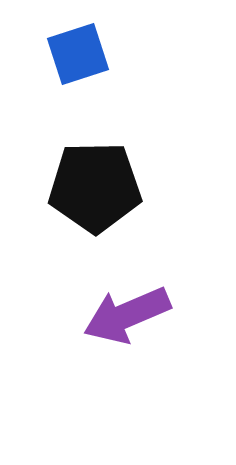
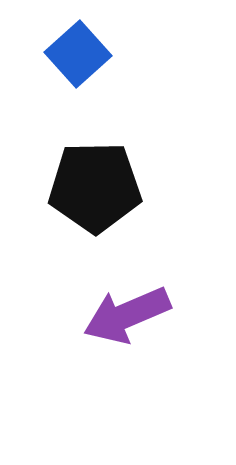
blue square: rotated 24 degrees counterclockwise
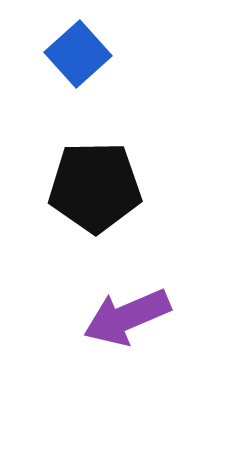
purple arrow: moved 2 px down
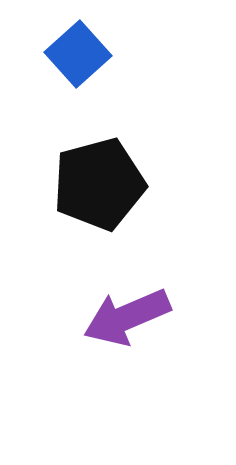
black pentagon: moved 4 px right, 3 px up; rotated 14 degrees counterclockwise
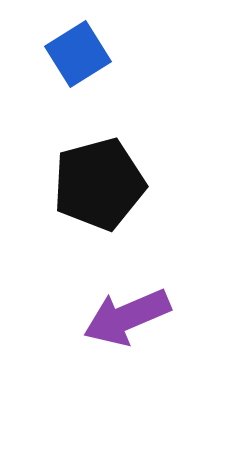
blue square: rotated 10 degrees clockwise
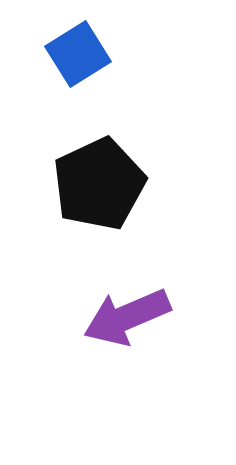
black pentagon: rotated 10 degrees counterclockwise
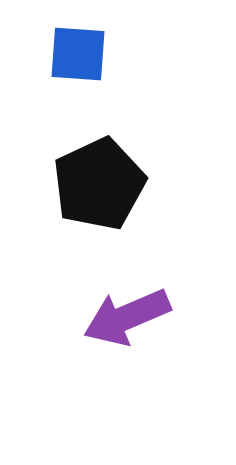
blue square: rotated 36 degrees clockwise
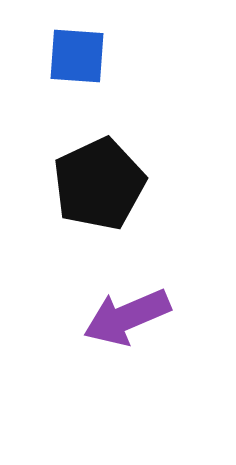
blue square: moved 1 px left, 2 px down
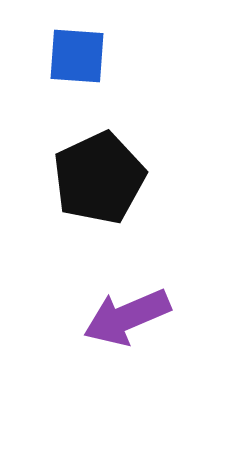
black pentagon: moved 6 px up
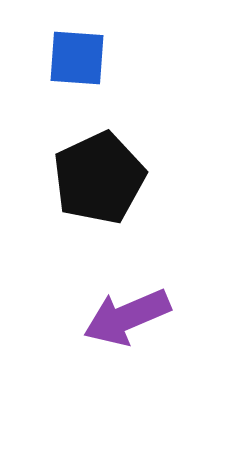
blue square: moved 2 px down
